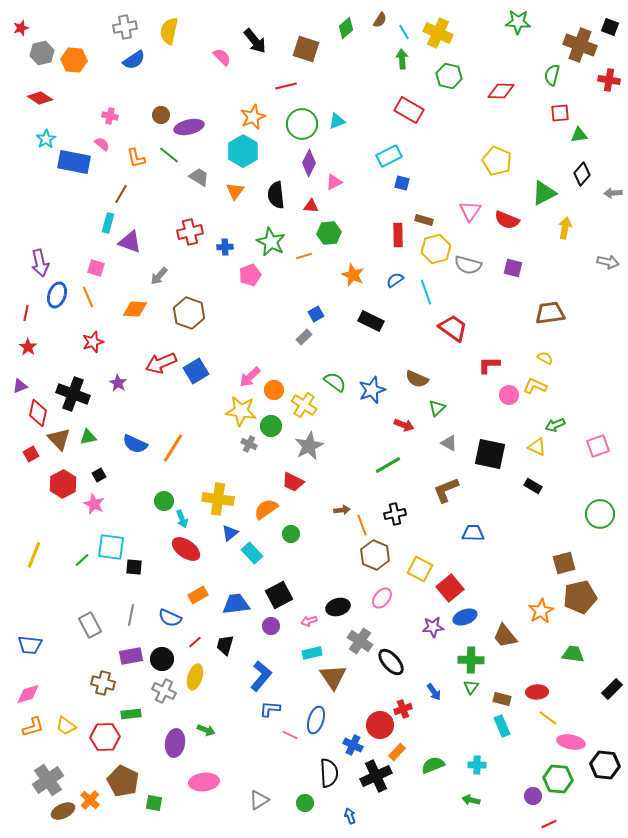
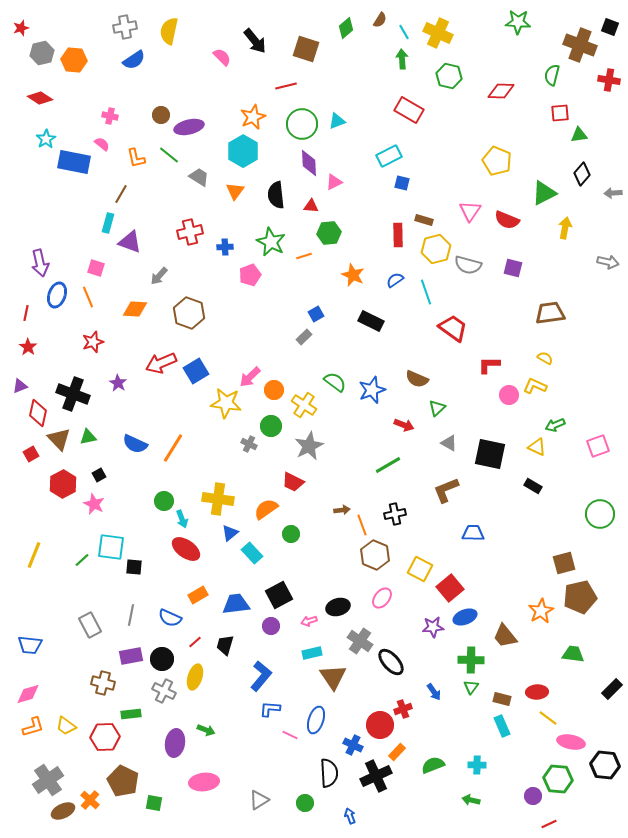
purple diamond at (309, 163): rotated 28 degrees counterclockwise
yellow star at (241, 411): moved 15 px left, 8 px up
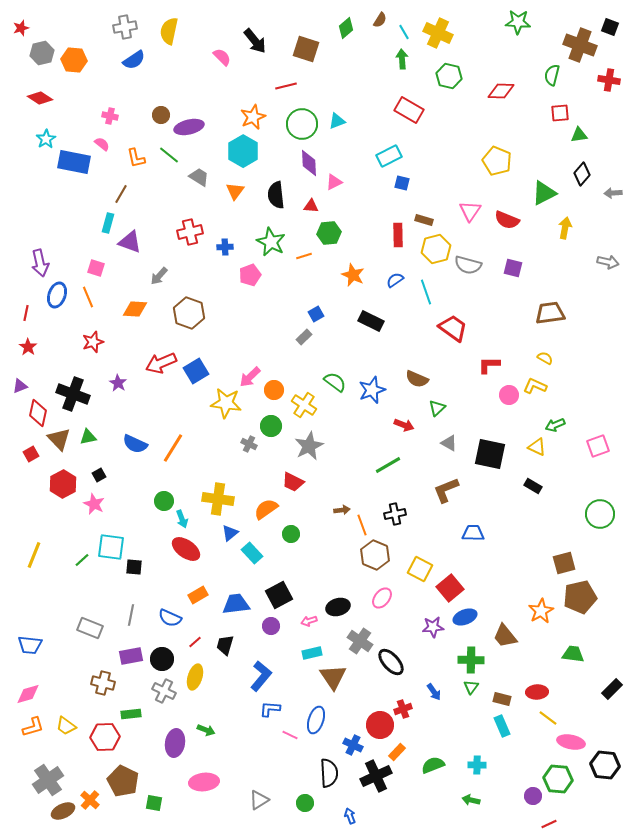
gray rectangle at (90, 625): moved 3 px down; rotated 40 degrees counterclockwise
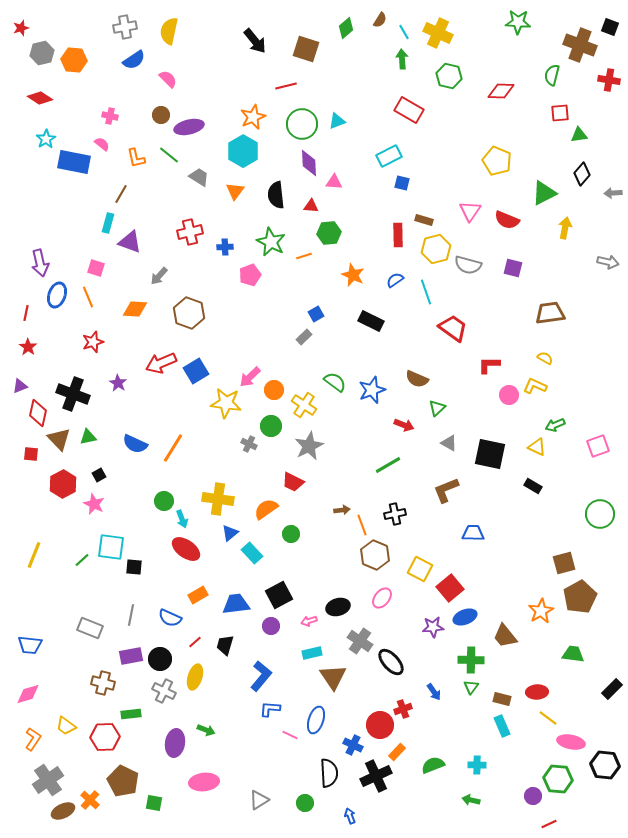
pink semicircle at (222, 57): moved 54 px left, 22 px down
pink triangle at (334, 182): rotated 30 degrees clockwise
red square at (31, 454): rotated 35 degrees clockwise
brown pentagon at (580, 597): rotated 16 degrees counterclockwise
black circle at (162, 659): moved 2 px left
orange L-shape at (33, 727): moved 12 px down; rotated 40 degrees counterclockwise
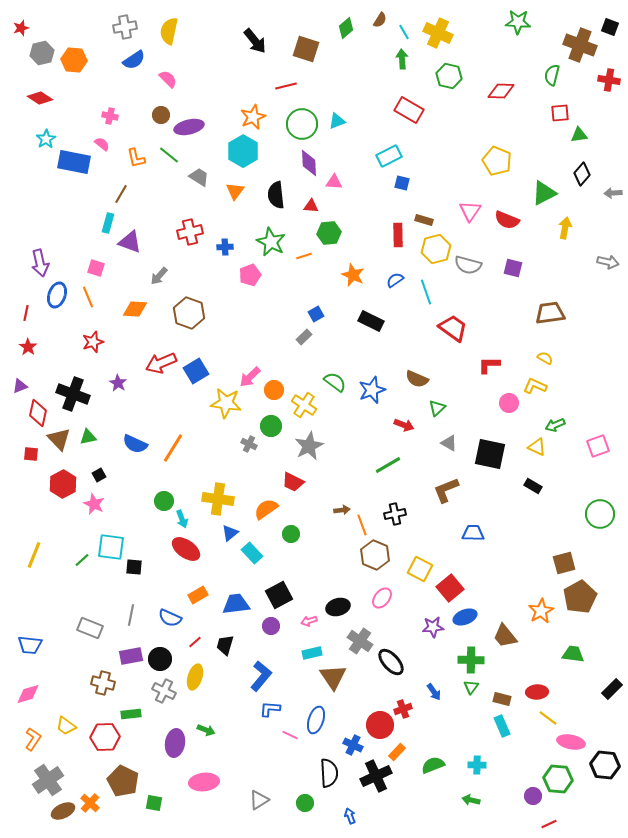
pink circle at (509, 395): moved 8 px down
orange cross at (90, 800): moved 3 px down
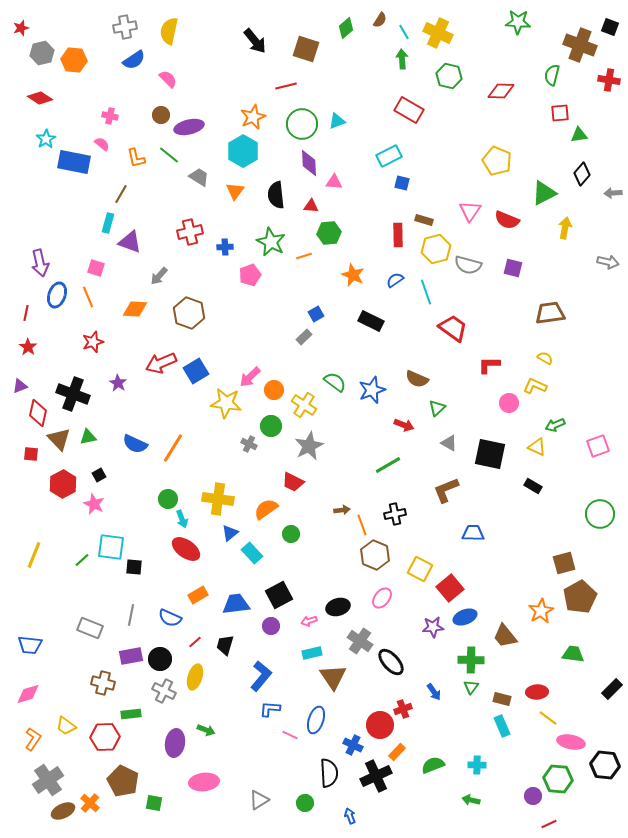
green circle at (164, 501): moved 4 px right, 2 px up
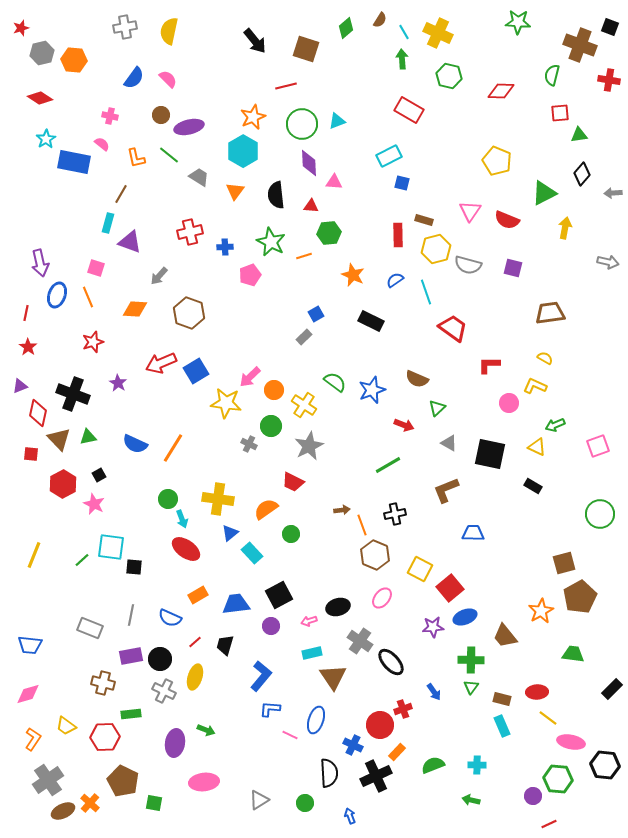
blue semicircle at (134, 60): moved 18 px down; rotated 20 degrees counterclockwise
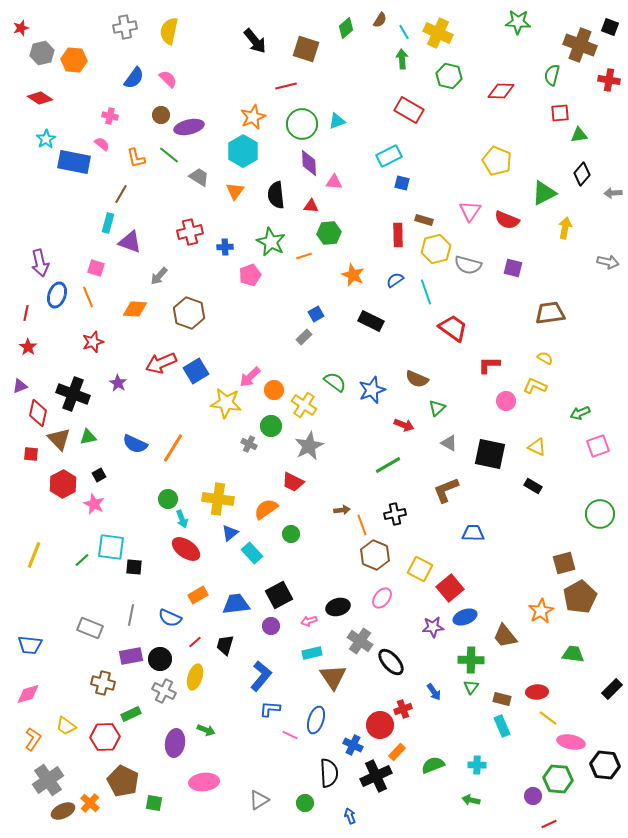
pink circle at (509, 403): moved 3 px left, 2 px up
green arrow at (555, 425): moved 25 px right, 12 px up
green rectangle at (131, 714): rotated 18 degrees counterclockwise
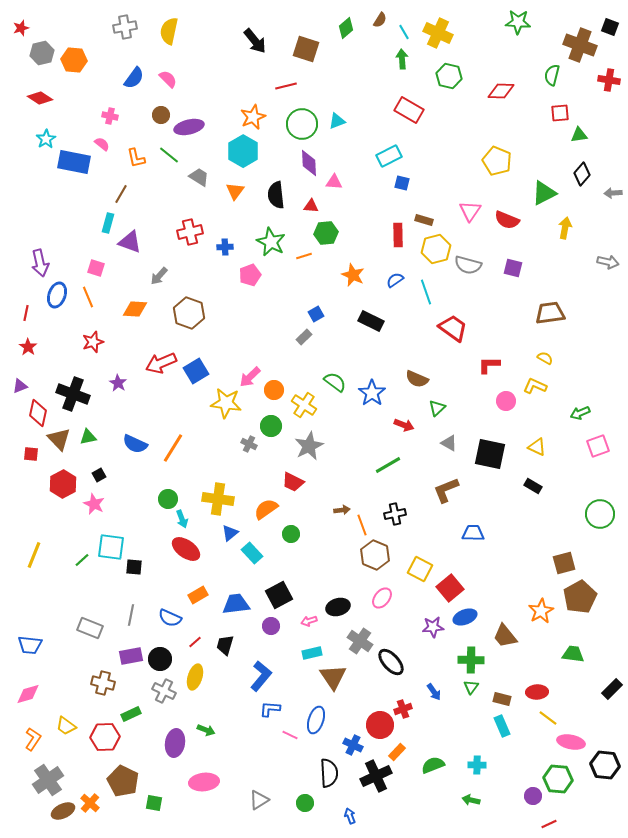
green hexagon at (329, 233): moved 3 px left
blue star at (372, 390): moved 3 px down; rotated 16 degrees counterclockwise
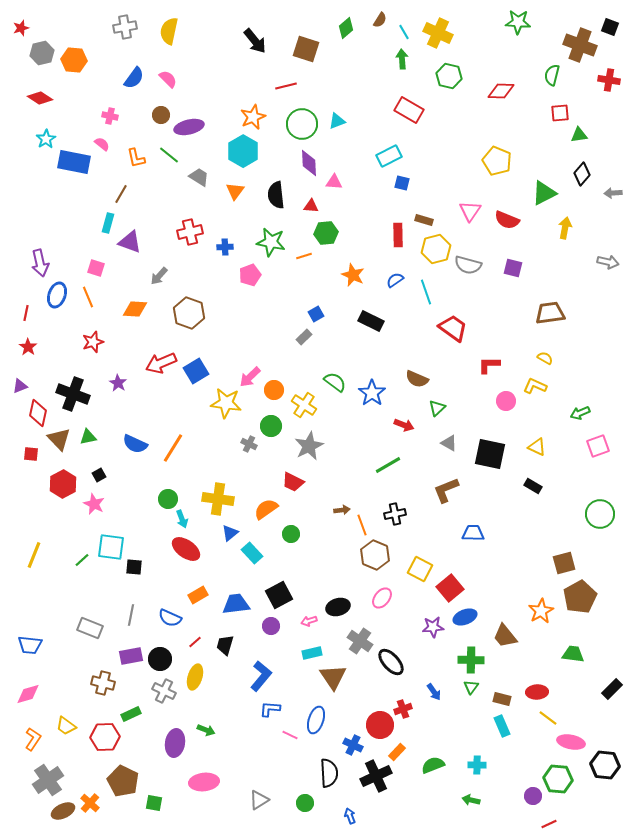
green star at (271, 242): rotated 16 degrees counterclockwise
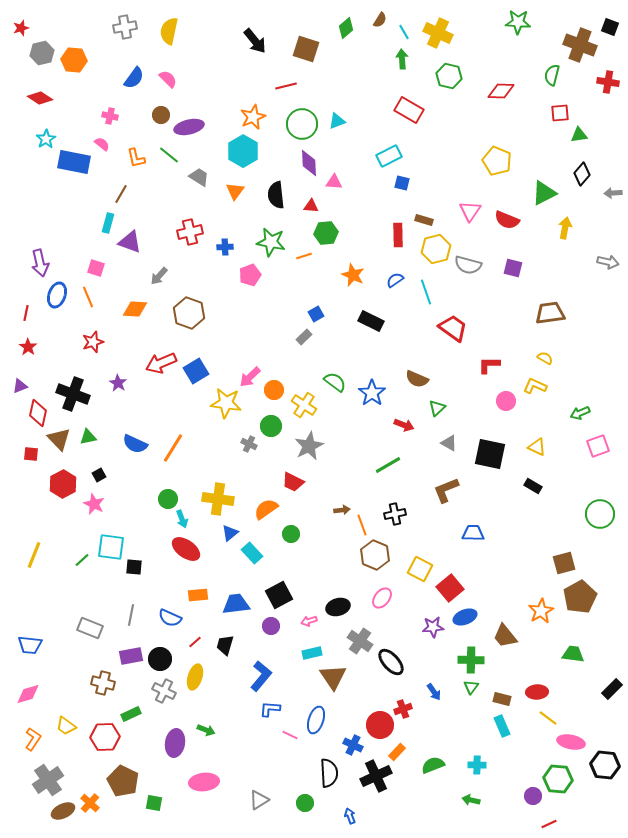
red cross at (609, 80): moved 1 px left, 2 px down
orange rectangle at (198, 595): rotated 24 degrees clockwise
